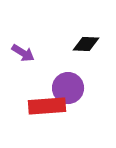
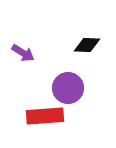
black diamond: moved 1 px right, 1 px down
red rectangle: moved 2 px left, 10 px down
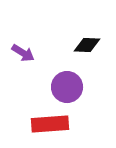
purple circle: moved 1 px left, 1 px up
red rectangle: moved 5 px right, 8 px down
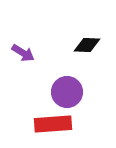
purple circle: moved 5 px down
red rectangle: moved 3 px right
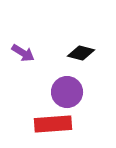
black diamond: moved 6 px left, 8 px down; rotated 12 degrees clockwise
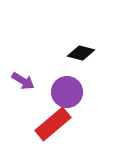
purple arrow: moved 28 px down
red rectangle: rotated 36 degrees counterclockwise
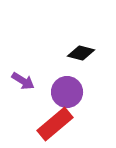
red rectangle: moved 2 px right
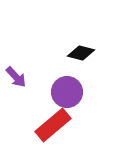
purple arrow: moved 7 px left, 4 px up; rotated 15 degrees clockwise
red rectangle: moved 2 px left, 1 px down
